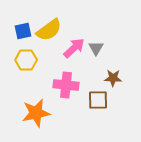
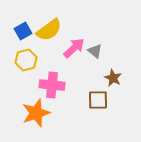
blue square: rotated 18 degrees counterclockwise
gray triangle: moved 1 px left, 3 px down; rotated 21 degrees counterclockwise
yellow hexagon: rotated 15 degrees counterclockwise
brown star: rotated 24 degrees clockwise
pink cross: moved 14 px left
orange star: rotated 8 degrees counterclockwise
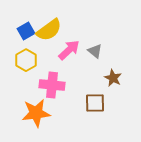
blue square: moved 3 px right
pink arrow: moved 5 px left, 2 px down
yellow hexagon: rotated 15 degrees counterclockwise
brown square: moved 3 px left, 3 px down
orange star: rotated 12 degrees clockwise
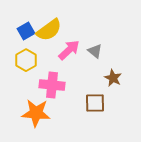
orange star: rotated 12 degrees clockwise
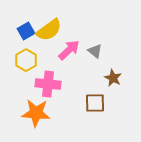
pink cross: moved 4 px left, 1 px up
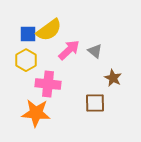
blue square: moved 2 px right, 3 px down; rotated 30 degrees clockwise
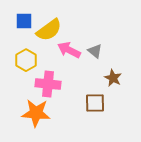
blue square: moved 4 px left, 13 px up
pink arrow: rotated 110 degrees counterclockwise
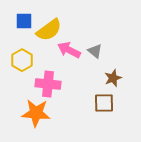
yellow hexagon: moved 4 px left
brown star: rotated 24 degrees clockwise
brown square: moved 9 px right
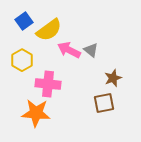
blue square: rotated 36 degrees counterclockwise
gray triangle: moved 4 px left, 1 px up
brown square: rotated 10 degrees counterclockwise
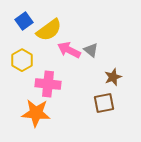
brown star: moved 1 px up
